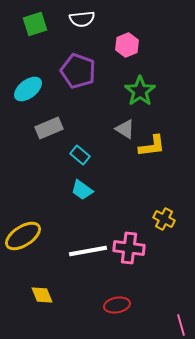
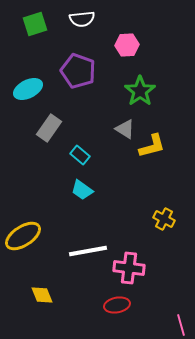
pink hexagon: rotated 20 degrees clockwise
cyan ellipse: rotated 12 degrees clockwise
gray rectangle: rotated 32 degrees counterclockwise
yellow L-shape: rotated 8 degrees counterclockwise
pink cross: moved 20 px down
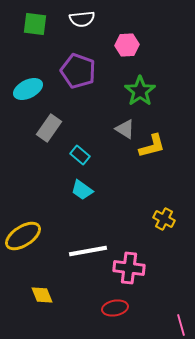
green square: rotated 25 degrees clockwise
red ellipse: moved 2 px left, 3 px down
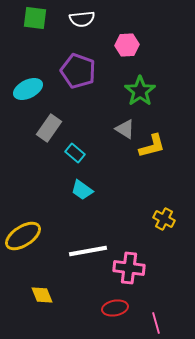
green square: moved 6 px up
cyan rectangle: moved 5 px left, 2 px up
pink line: moved 25 px left, 2 px up
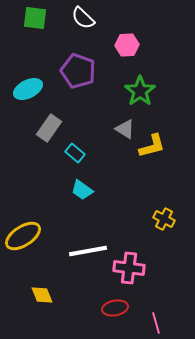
white semicircle: moved 1 px right, 1 px up; rotated 50 degrees clockwise
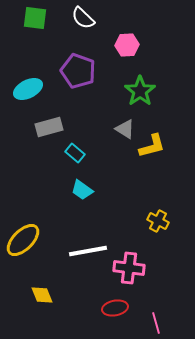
gray rectangle: moved 1 px up; rotated 40 degrees clockwise
yellow cross: moved 6 px left, 2 px down
yellow ellipse: moved 4 px down; rotated 12 degrees counterclockwise
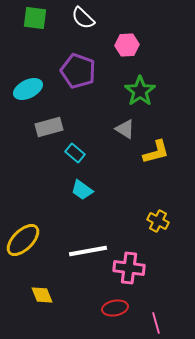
yellow L-shape: moved 4 px right, 6 px down
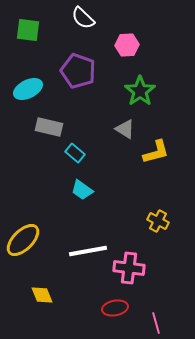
green square: moved 7 px left, 12 px down
gray rectangle: rotated 28 degrees clockwise
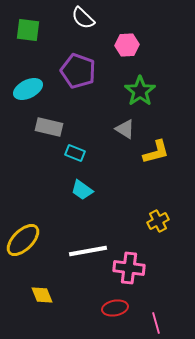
cyan rectangle: rotated 18 degrees counterclockwise
yellow cross: rotated 35 degrees clockwise
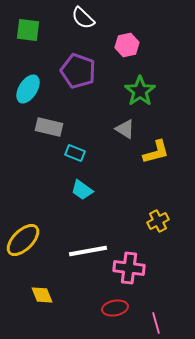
pink hexagon: rotated 10 degrees counterclockwise
cyan ellipse: rotated 32 degrees counterclockwise
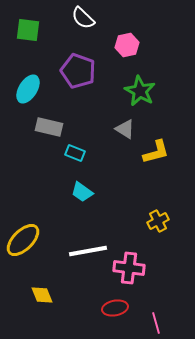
green star: rotated 8 degrees counterclockwise
cyan trapezoid: moved 2 px down
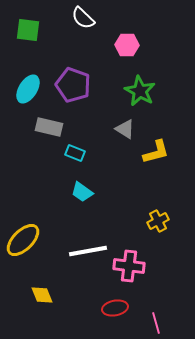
pink hexagon: rotated 15 degrees clockwise
purple pentagon: moved 5 px left, 14 px down
pink cross: moved 2 px up
